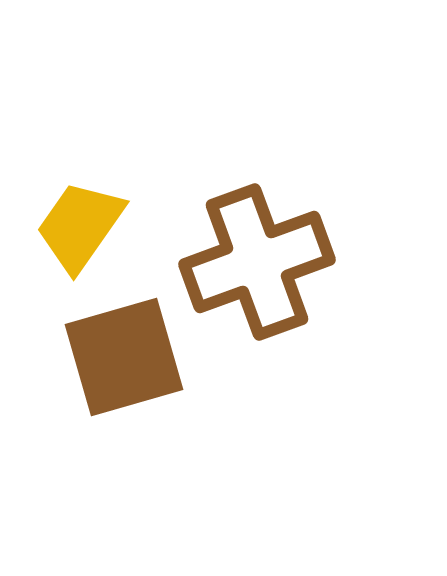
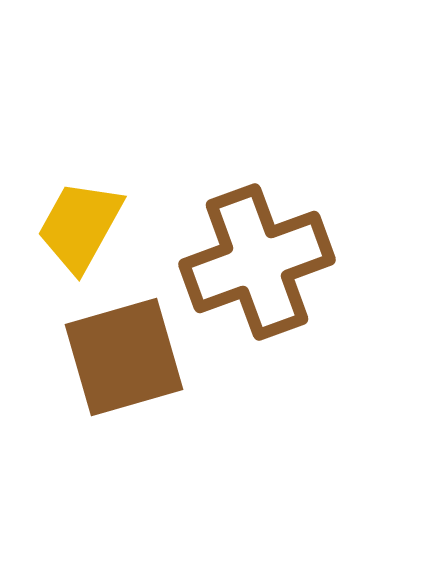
yellow trapezoid: rotated 6 degrees counterclockwise
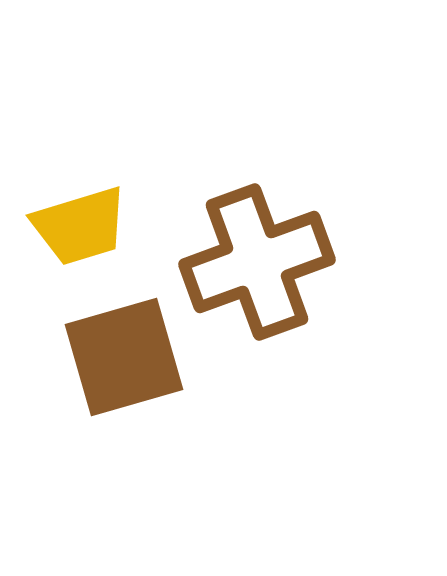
yellow trapezoid: rotated 136 degrees counterclockwise
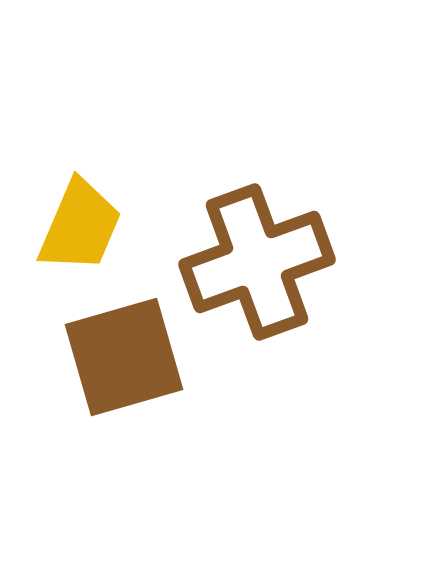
yellow trapezoid: rotated 50 degrees counterclockwise
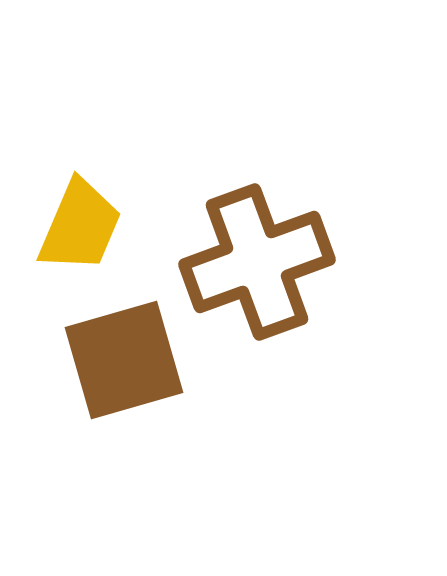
brown square: moved 3 px down
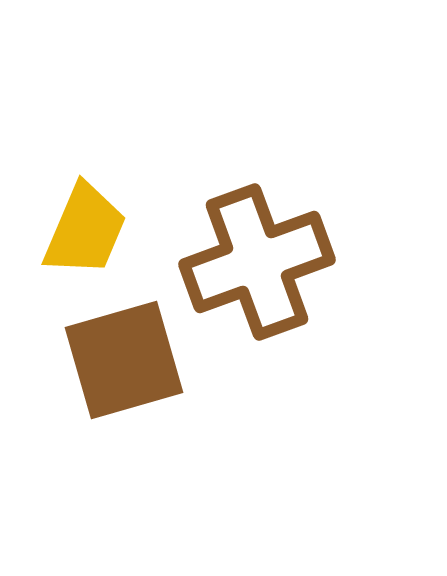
yellow trapezoid: moved 5 px right, 4 px down
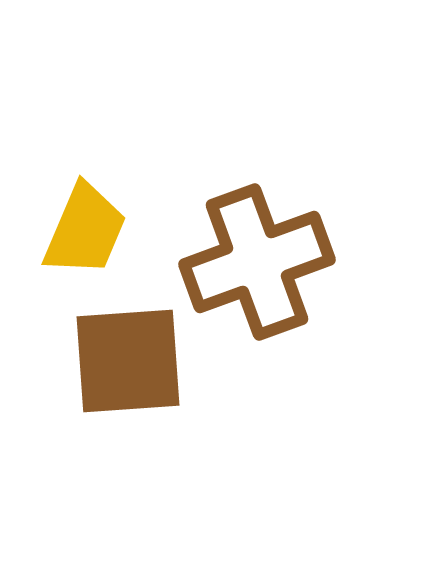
brown square: moved 4 px right, 1 px down; rotated 12 degrees clockwise
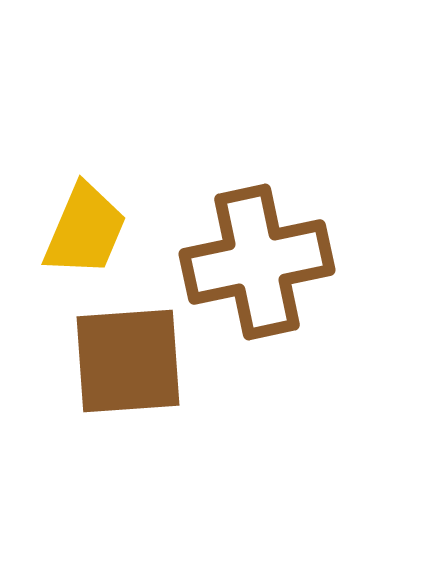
brown cross: rotated 8 degrees clockwise
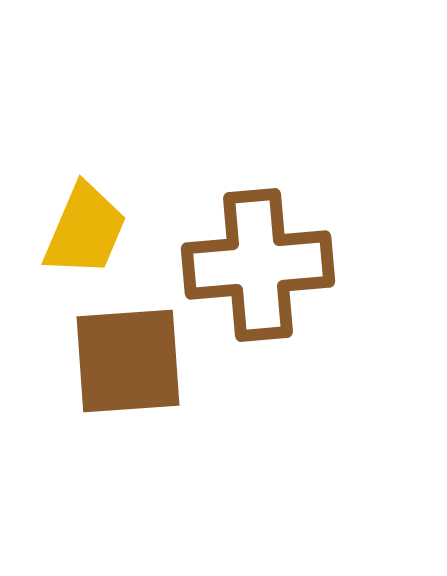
brown cross: moved 1 px right, 3 px down; rotated 7 degrees clockwise
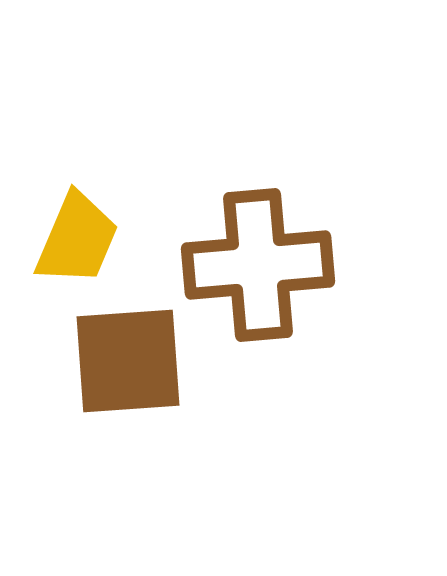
yellow trapezoid: moved 8 px left, 9 px down
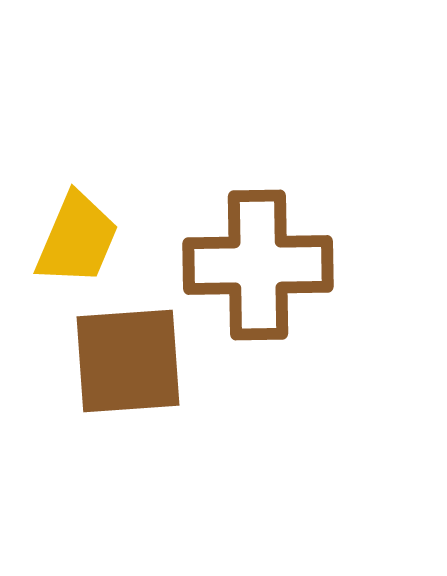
brown cross: rotated 4 degrees clockwise
